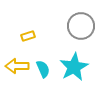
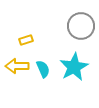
yellow rectangle: moved 2 px left, 4 px down
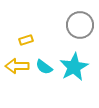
gray circle: moved 1 px left, 1 px up
cyan semicircle: moved 1 px right, 2 px up; rotated 150 degrees clockwise
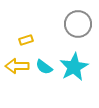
gray circle: moved 2 px left, 1 px up
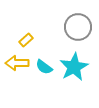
gray circle: moved 3 px down
yellow rectangle: rotated 24 degrees counterclockwise
yellow arrow: moved 3 px up
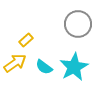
gray circle: moved 3 px up
yellow arrow: moved 2 px left; rotated 145 degrees clockwise
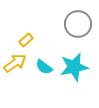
cyan star: rotated 16 degrees clockwise
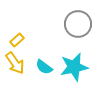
yellow rectangle: moved 9 px left
yellow arrow: rotated 90 degrees clockwise
